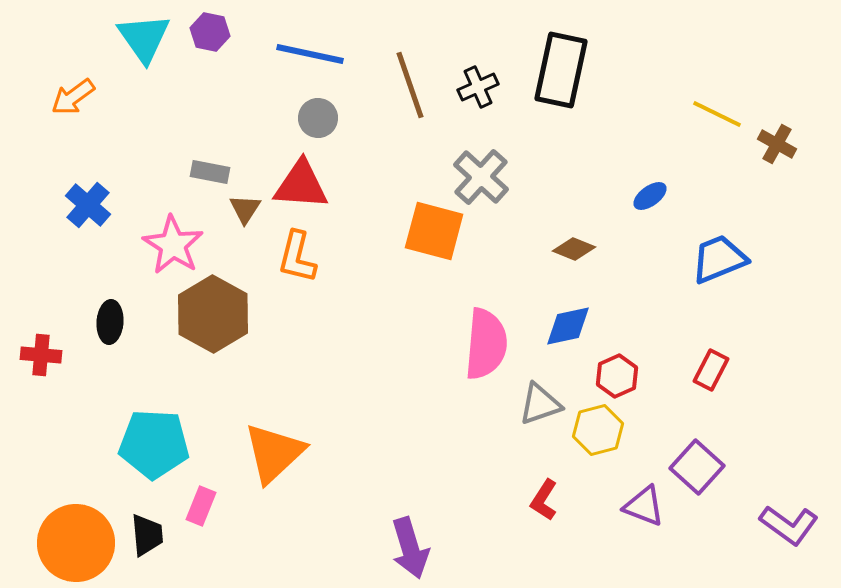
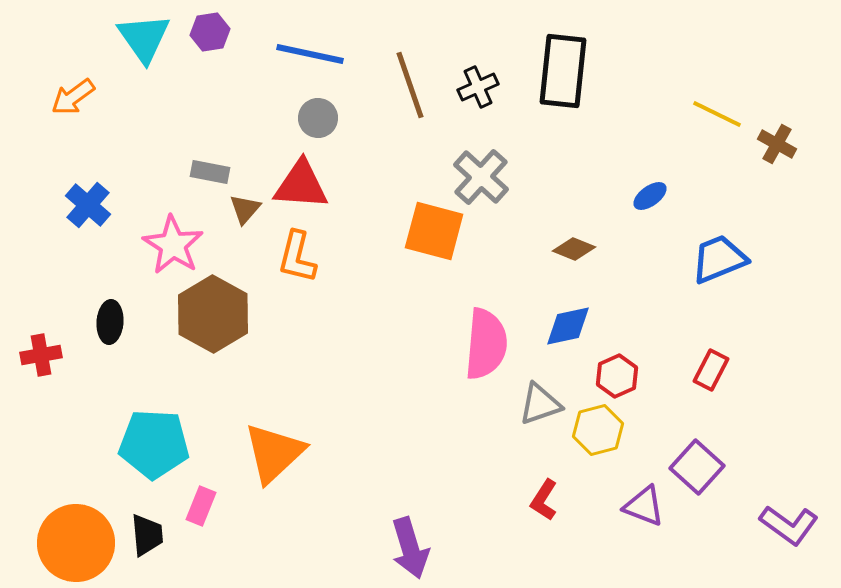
purple hexagon: rotated 21 degrees counterclockwise
black rectangle: moved 2 px right, 1 px down; rotated 6 degrees counterclockwise
brown triangle: rotated 8 degrees clockwise
red cross: rotated 15 degrees counterclockwise
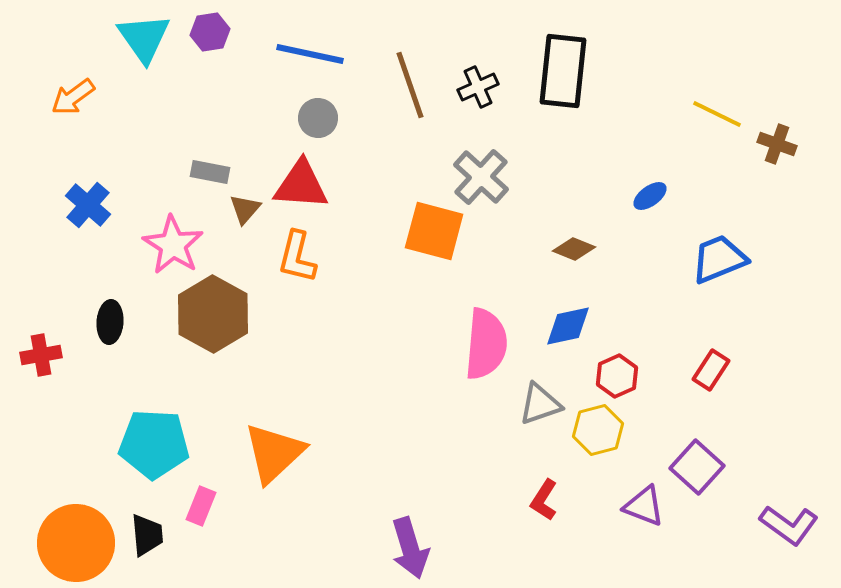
brown cross: rotated 9 degrees counterclockwise
red rectangle: rotated 6 degrees clockwise
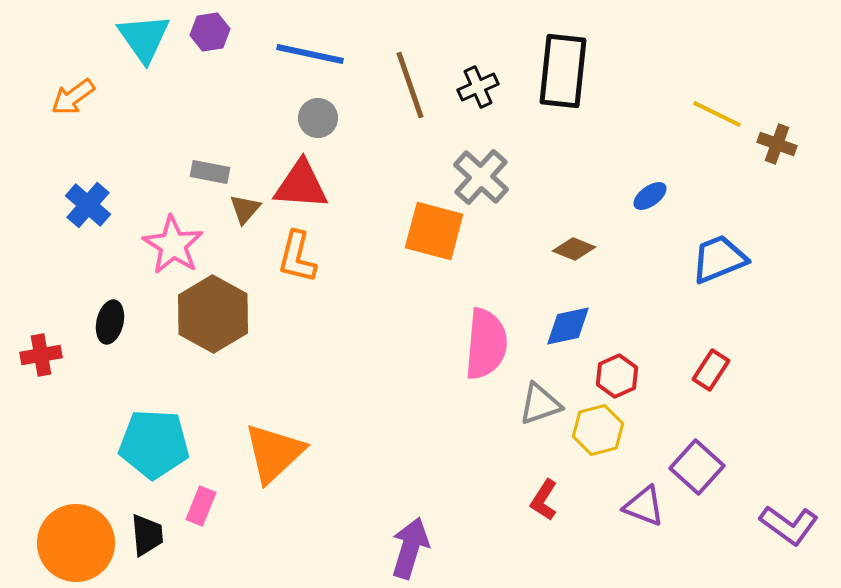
black ellipse: rotated 9 degrees clockwise
purple arrow: rotated 146 degrees counterclockwise
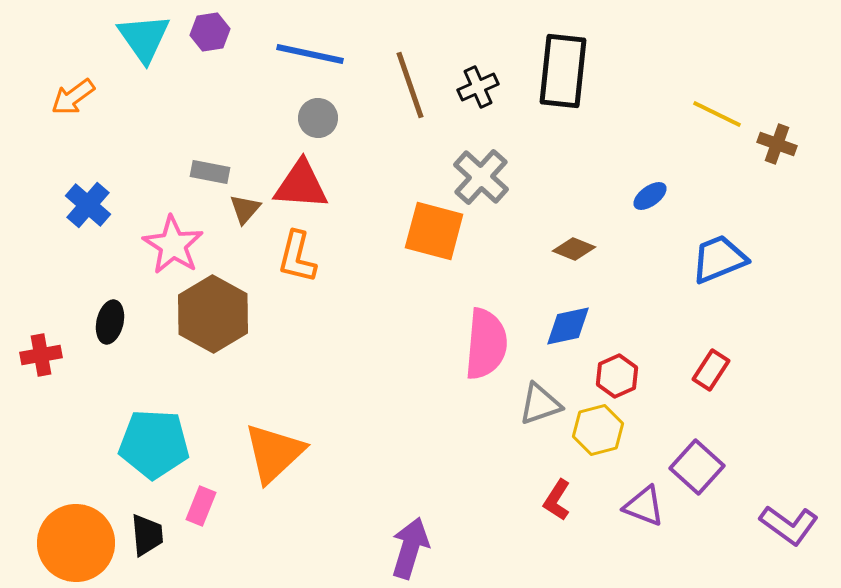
red L-shape: moved 13 px right
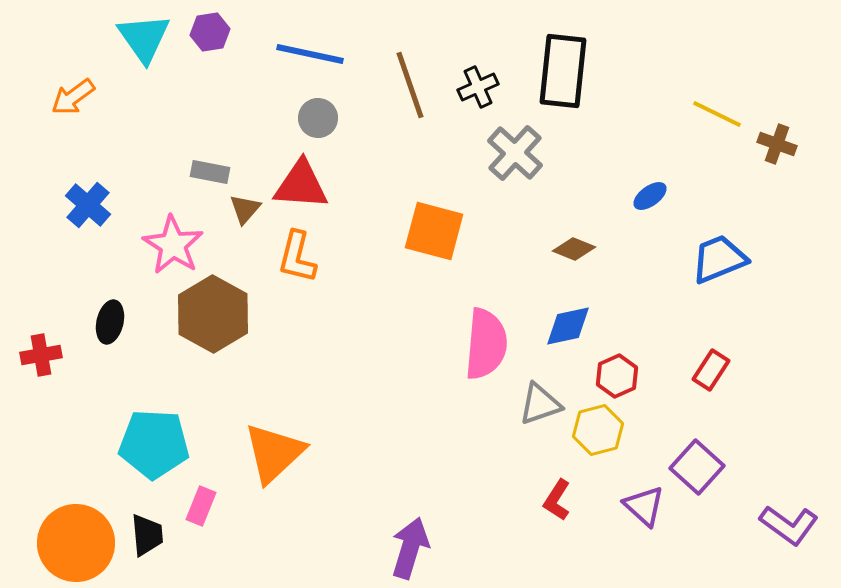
gray cross: moved 34 px right, 24 px up
purple triangle: rotated 21 degrees clockwise
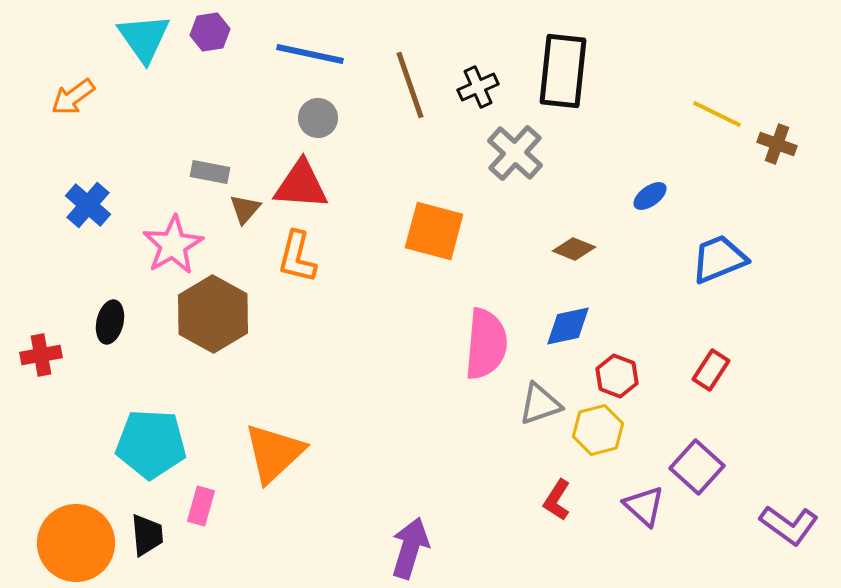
pink star: rotated 10 degrees clockwise
red hexagon: rotated 15 degrees counterclockwise
cyan pentagon: moved 3 px left
pink rectangle: rotated 6 degrees counterclockwise
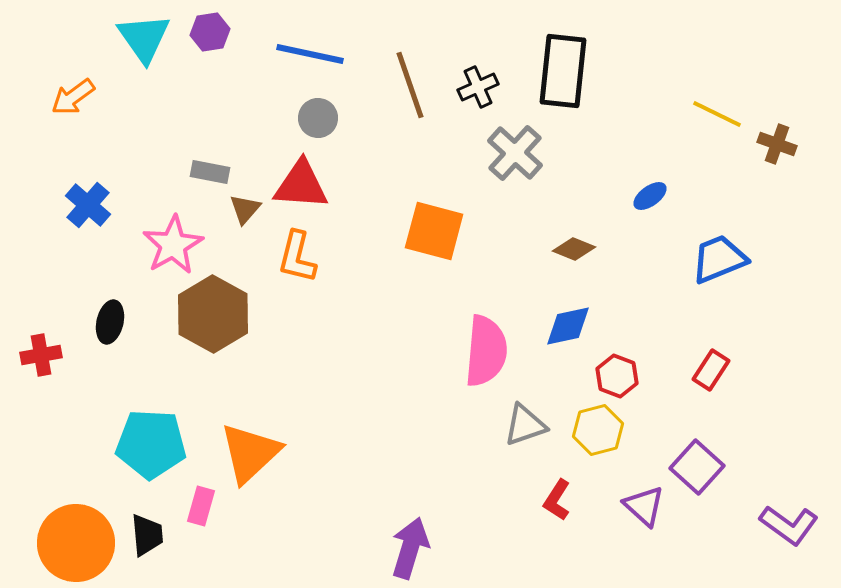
pink semicircle: moved 7 px down
gray triangle: moved 15 px left, 21 px down
orange triangle: moved 24 px left
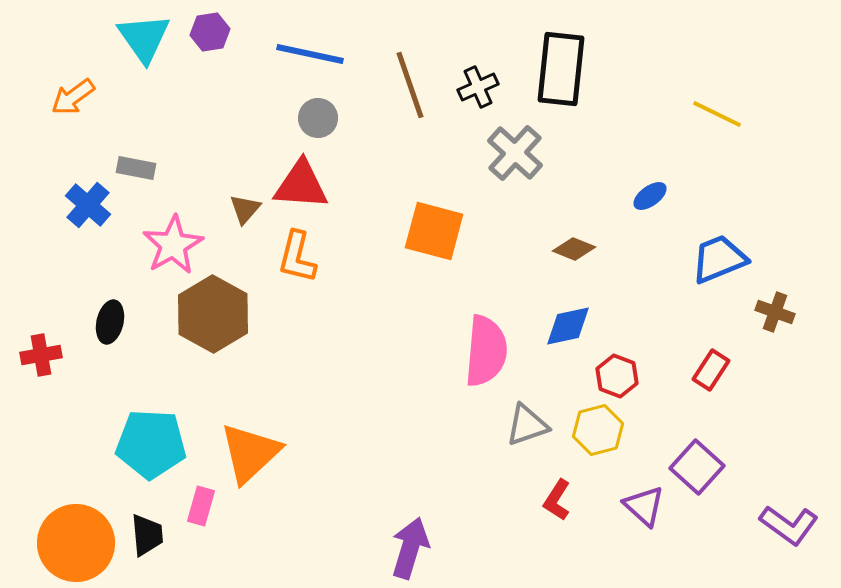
black rectangle: moved 2 px left, 2 px up
brown cross: moved 2 px left, 168 px down
gray rectangle: moved 74 px left, 4 px up
gray triangle: moved 2 px right
